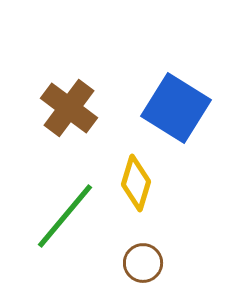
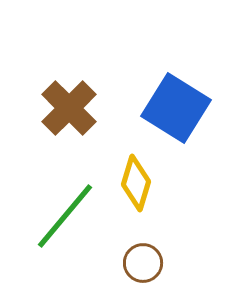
brown cross: rotated 8 degrees clockwise
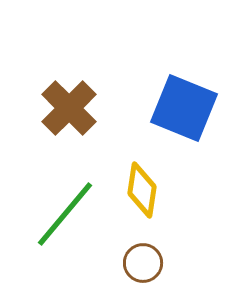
blue square: moved 8 px right; rotated 10 degrees counterclockwise
yellow diamond: moved 6 px right, 7 px down; rotated 8 degrees counterclockwise
green line: moved 2 px up
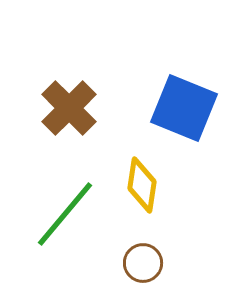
yellow diamond: moved 5 px up
